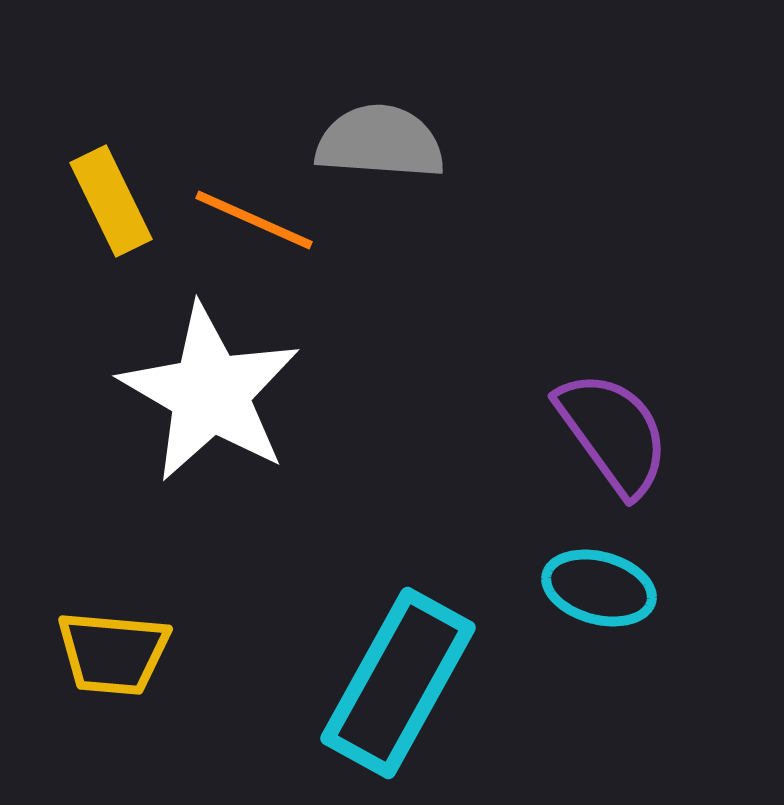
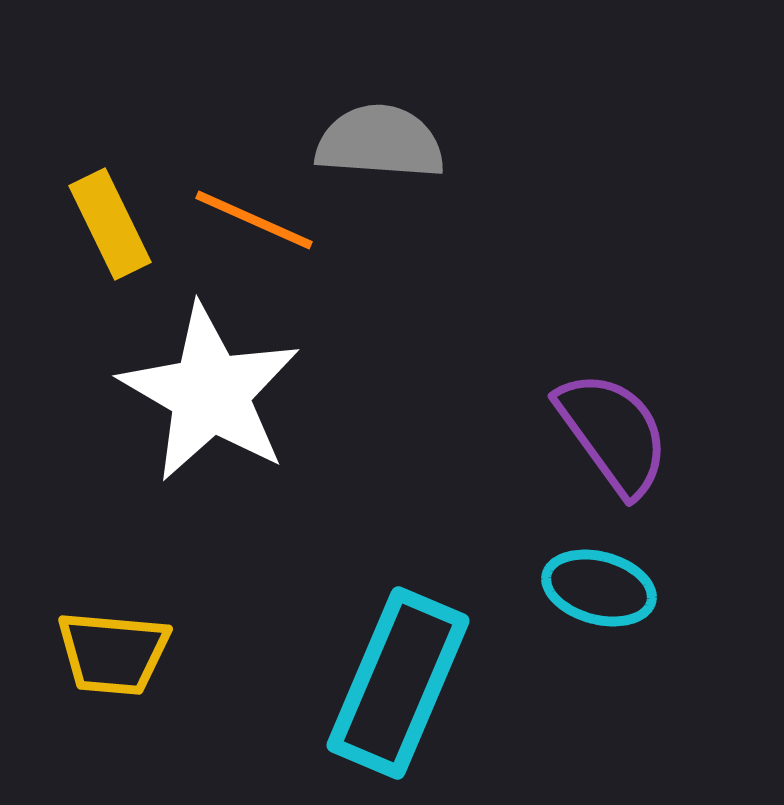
yellow rectangle: moved 1 px left, 23 px down
cyan rectangle: rotated 6 degrees counterclockwise
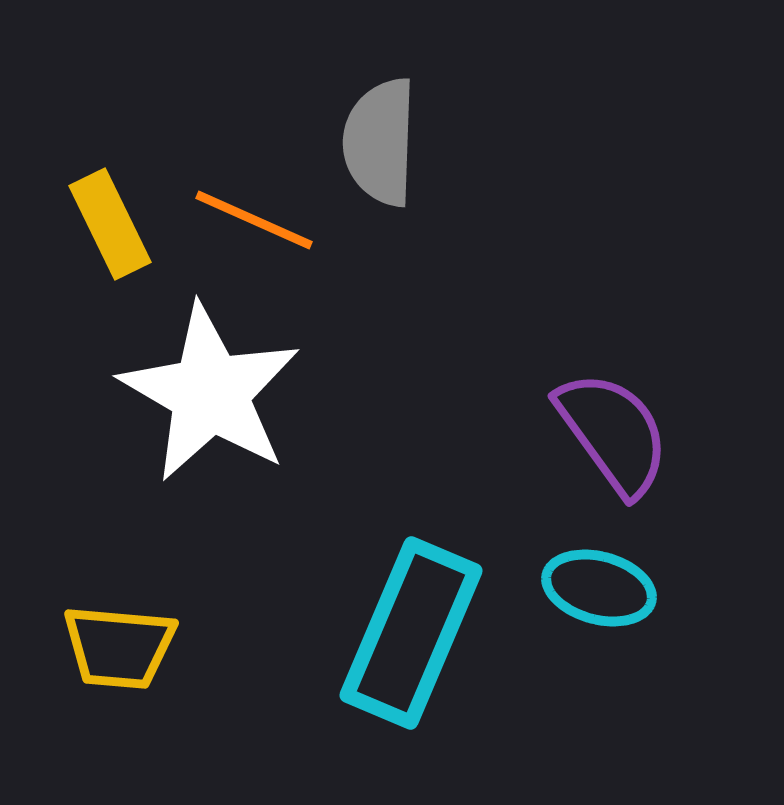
gray semicircle: rotated 92 degrees counterclockwise
yellow trapezoid: moved 6 px right, 6 px up
cyan rectangle: moved 13 px right, 50 px up
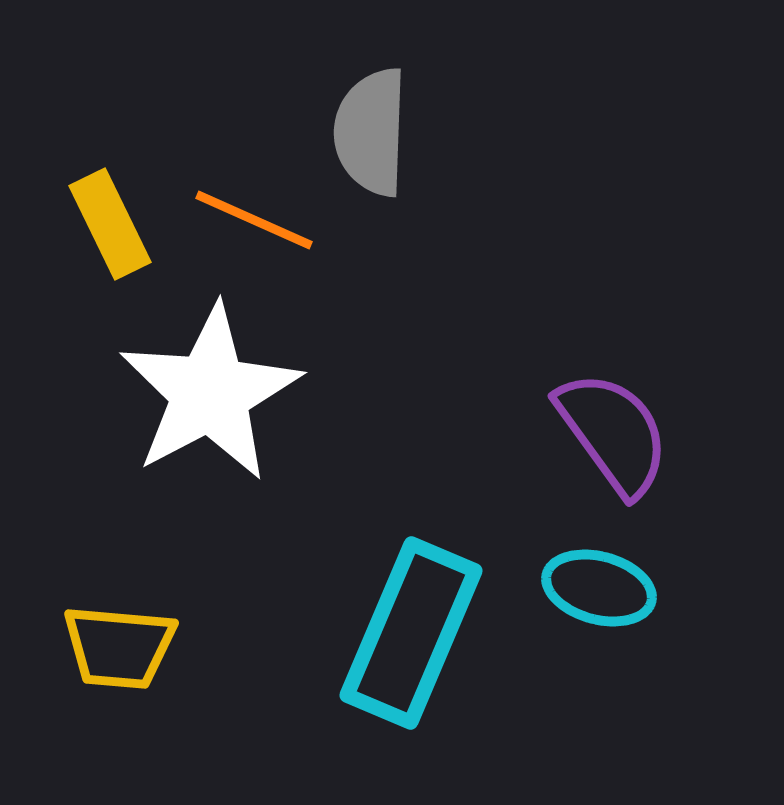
gray semicircle: moved 9 px left, 10 px up
white star: rotated 14 degrees clockwise
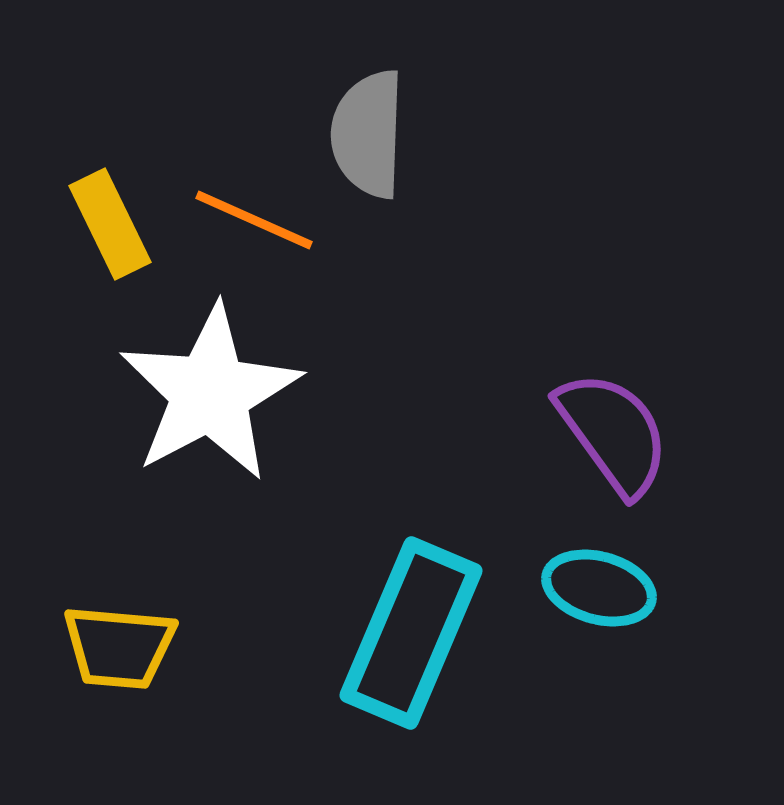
gray semicircle: moved 3 px left, 2 px down
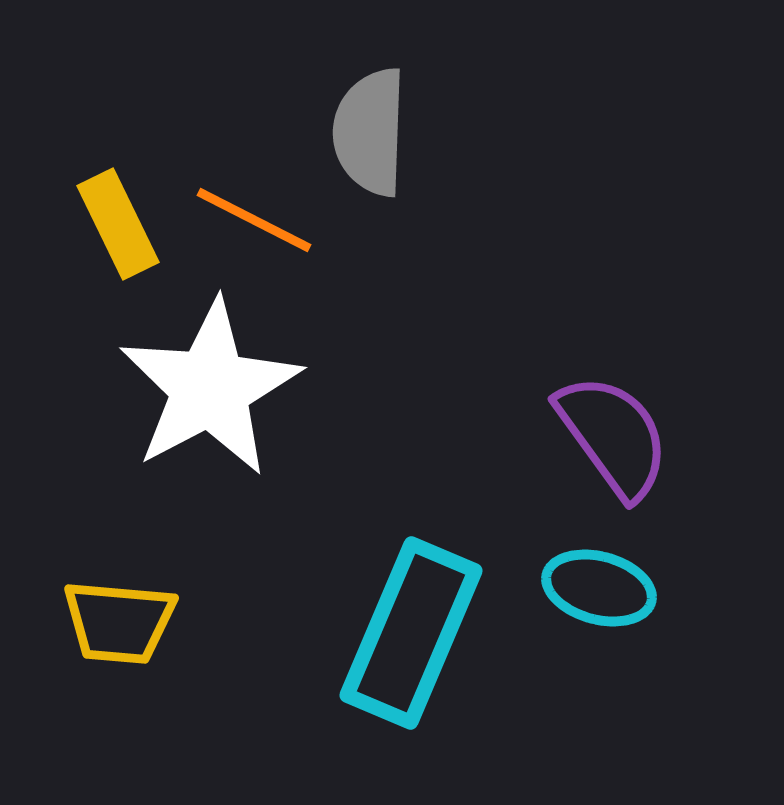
gray semicircle: moved 2 px right, 2 px up
orange line: rotated 3 degrees clockwise
yellow rectangle: moved 8 px right
white star: moved 5 px up
purple semicircle: moved 3 px down
yellow trapezoid: moved 25 px up
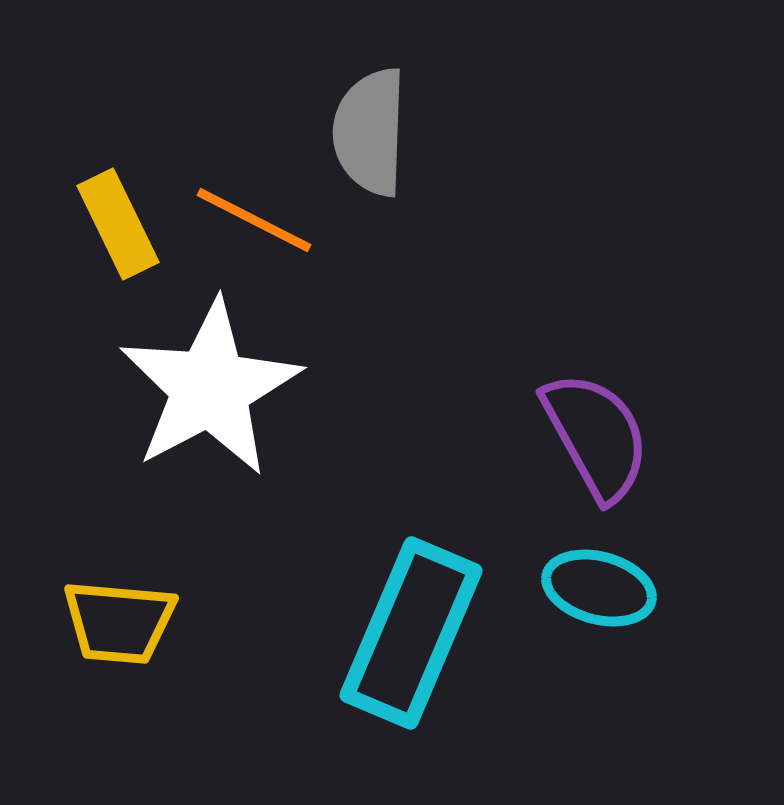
purple semicircle: moved 17 px left; rotated 7 degrees clockwise
